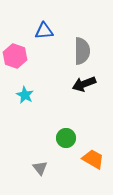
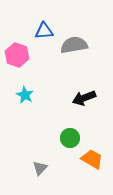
gray semicircle: moved 8 px left, 6 px up; rotated 100 degrees counterclockwise
pink hexagon: moved 2 px right, 1 px up
black arrow: moved 14 px down
green circle: moved 4 px right
orange trapezoid: moved 1 px left
gray triangle: rotated 21 degrees clockwise
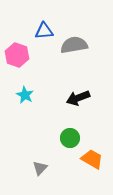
black arrow: moved 6 px left
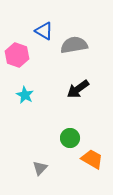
blue triangle: rotated 36 degrees clockwise
black arrow: moved 9 px up; rotated 15 degrees counterclockwise
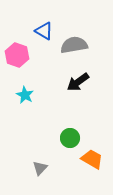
black arrow: moved 7 px up
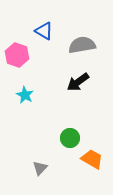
gray semicircle: moved 8 px right
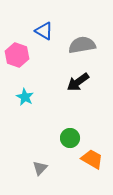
cyan star: moved 2 px down
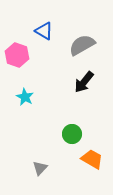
gray semicircle: rotated 20 degrees counterclockwise
black arrow: moved 6 px right; rotated 15 degrees counterclockwise
green circle: moved 2 px right, 4 px up
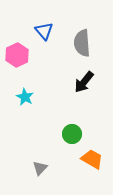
blue triangle: rotated 18 degrees clockwise
gray semicircle: moved 2 px up; rotated 64 degrees counterclockwise
pink hexagon: rotated 15 degrees clockwise
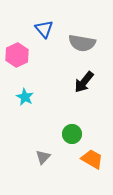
blue triangle: moved 2 px up
gray semicircle: rotated 76 degrees counterclockwise
gray triangle: moved 3 px right, 11 px up
